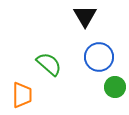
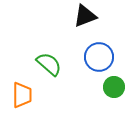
black triangle: rotated 40 degrees clockwise
green circle: moved 1 px left
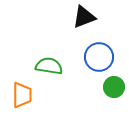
black triangle: moved 1 px left, 1 px down
green semicircle: moved 2 px down; rotated 32 degrees counterclockwise
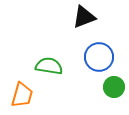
orange trapezoid: rotated 16 degrees clockwise
